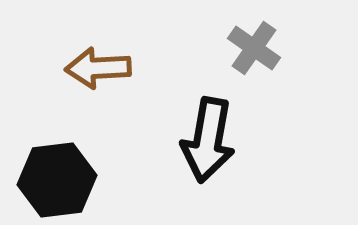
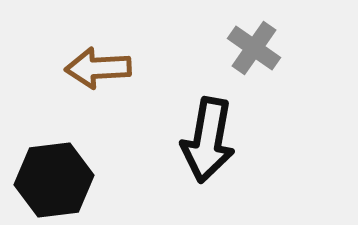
black hexagon: moved 3 px left
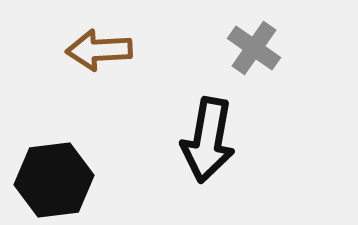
brown arrow: moved 1 px right, 18 px up
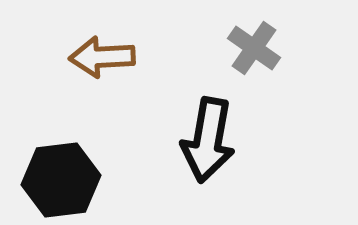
brown arrow: moved 3 px right, 7 px down
black hexagon: moved 7 px right
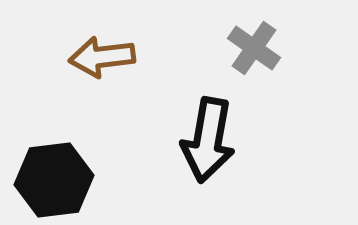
brown arrow: rotated 4 degrees counterclockwise
black hexagon: moved 7 px left
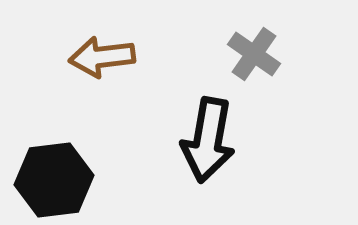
gray cross: moved 6 px down
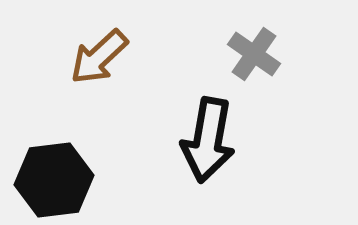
brown arrow: moved 3 px left; rotated 36 degrees counterclockwise
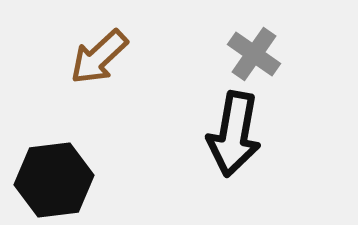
black arrow: moved 26 px right, 6 px up
